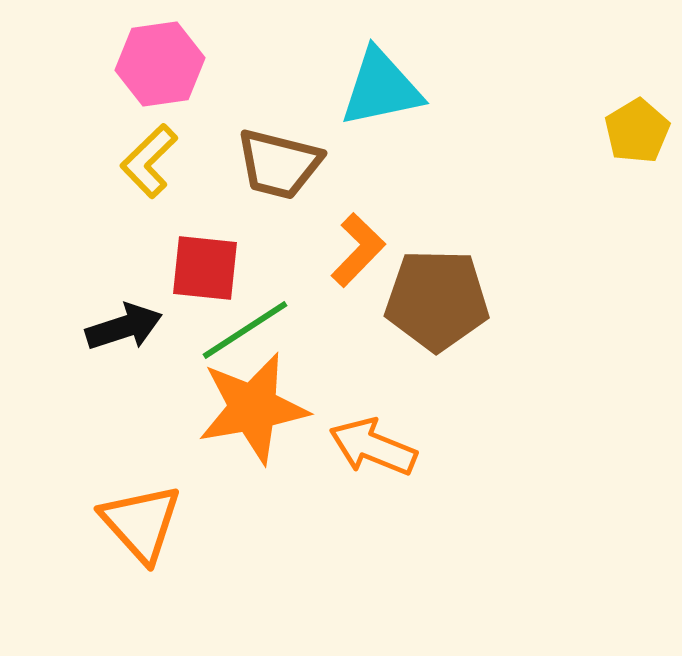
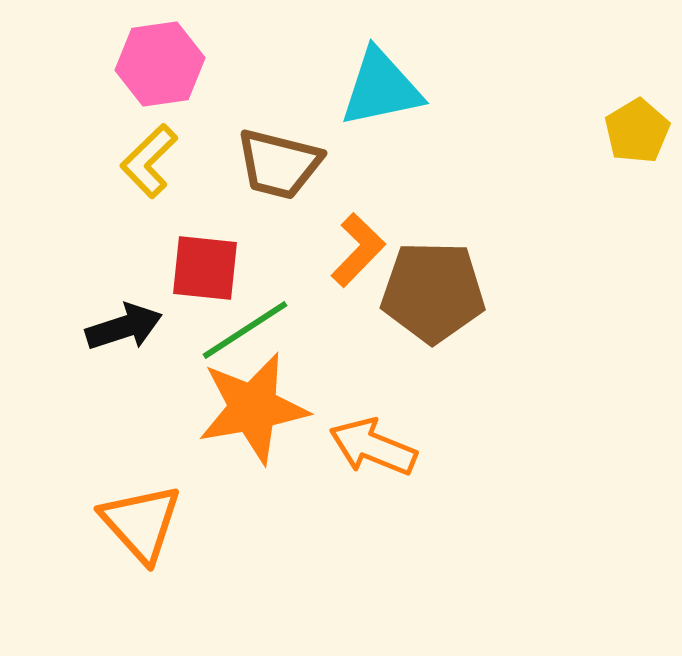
brown pentagon: moved 4 px left, 8 px up
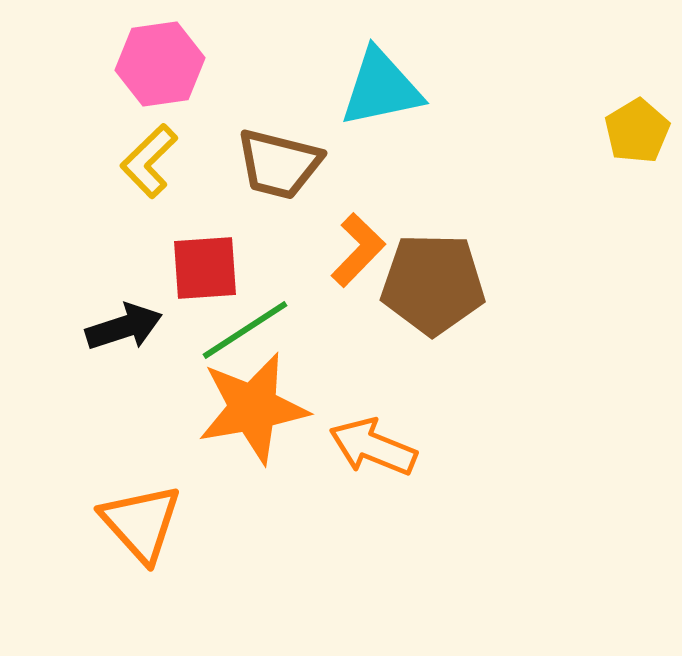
red square: rotated 10 degrees counterclockwise
brown pentagon: moved 8 px up
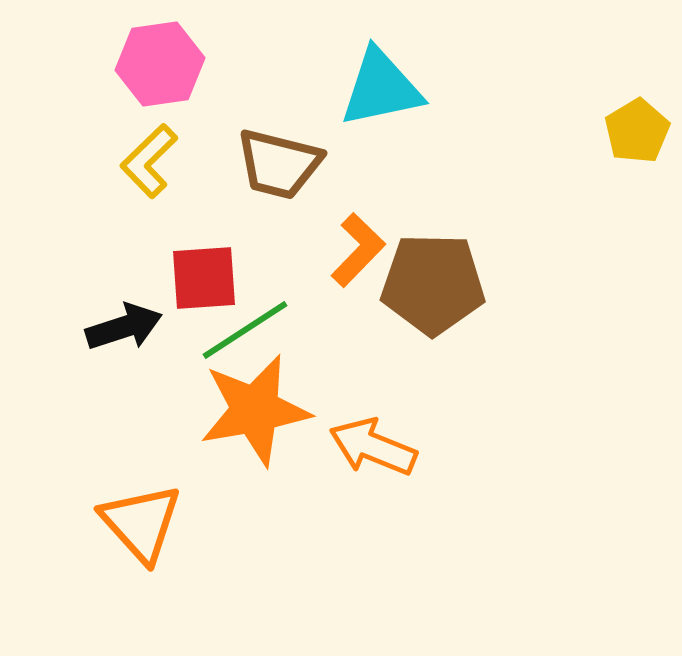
red square: moved 1 px left, 10 px down
orange star: moved 2 px right, 2 px down
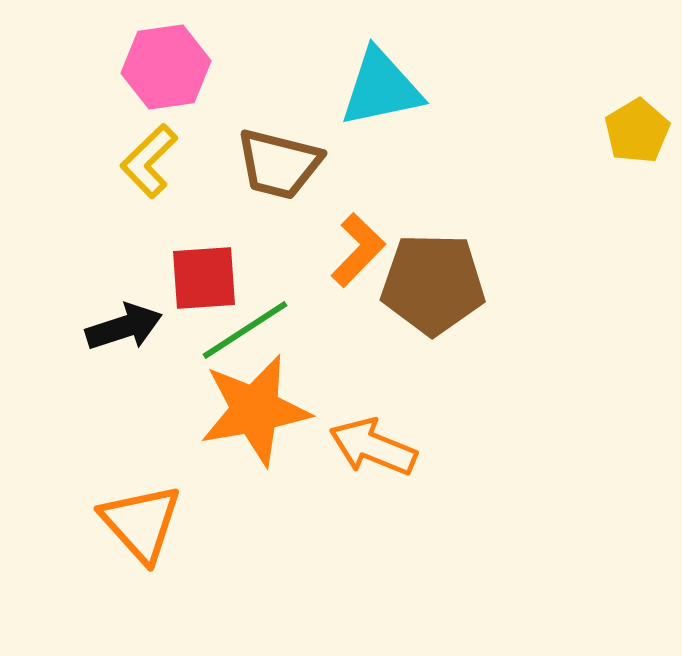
pink hexagon: moved 6 px right, 3 px down
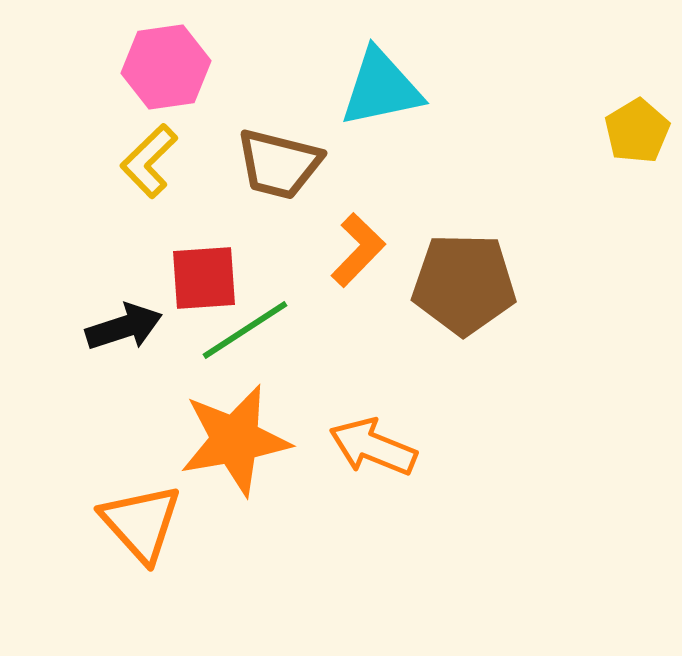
brown pentagon: moved 31 px right
orange star: moved 20 px left, 30 px down
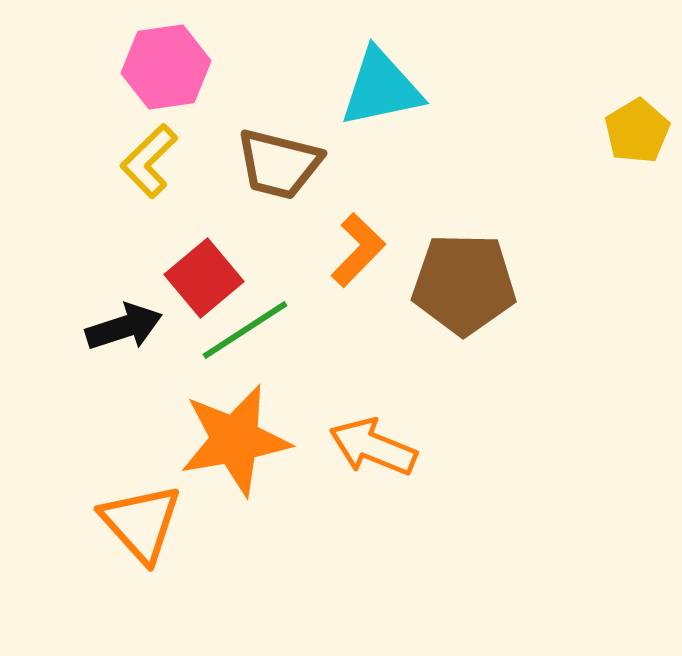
red square: rotated 36 degrees counterclockwise
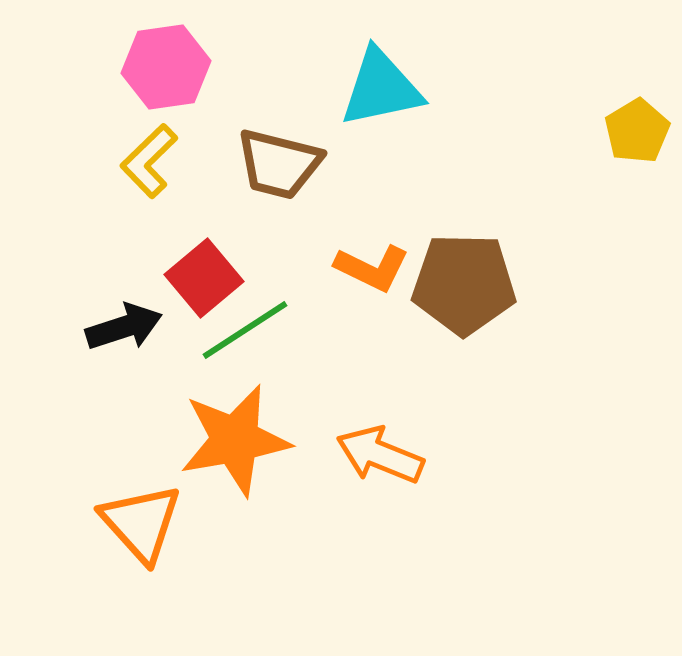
orange L-shape: moved 14 px right, 18 px down; rotated 72 degrees clockwise
orange arrow: moved 7 px right, 8 px down
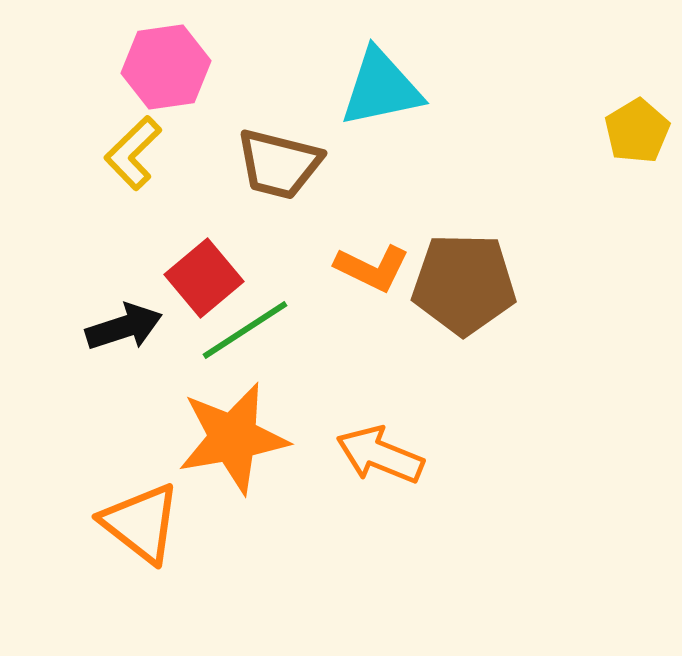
yellow L-shape: moved 16 px left, 8 px up
orange star: moved 2 px left, 2 px up
orange triangle: rotated 10 degrees counterclockwise
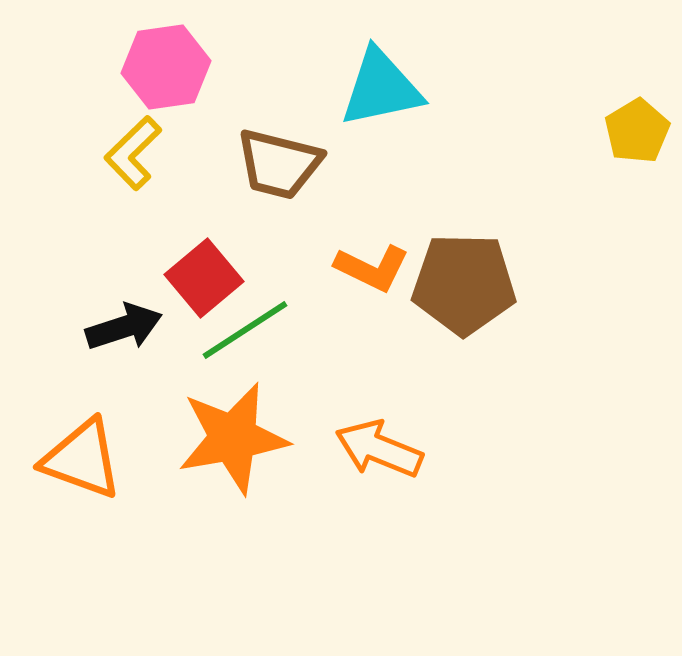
orange arrow: moved 1 px left, 6 px up
orange triangle: moved 59 px left, 64 px up; rotated 18 degrees counterclockwise
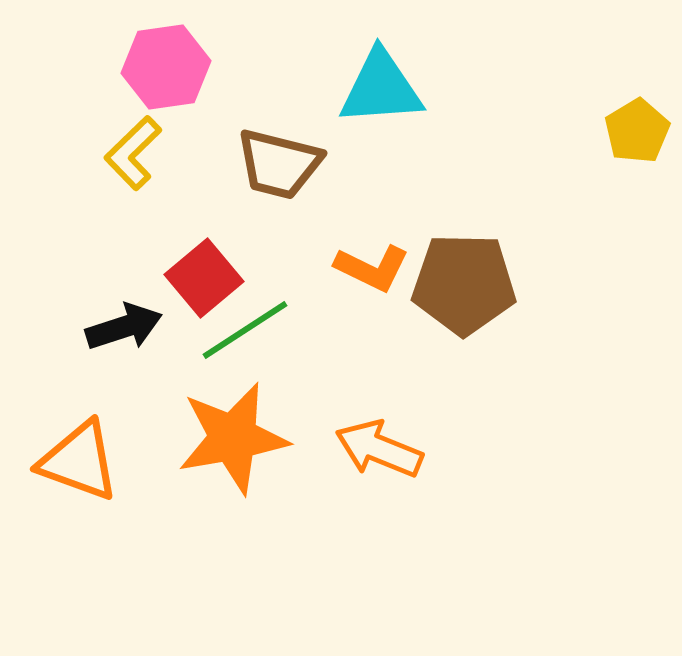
cyan triangle: rotated 8 degrees clockwise
orange triangle: moved 3 px left, 2 px down
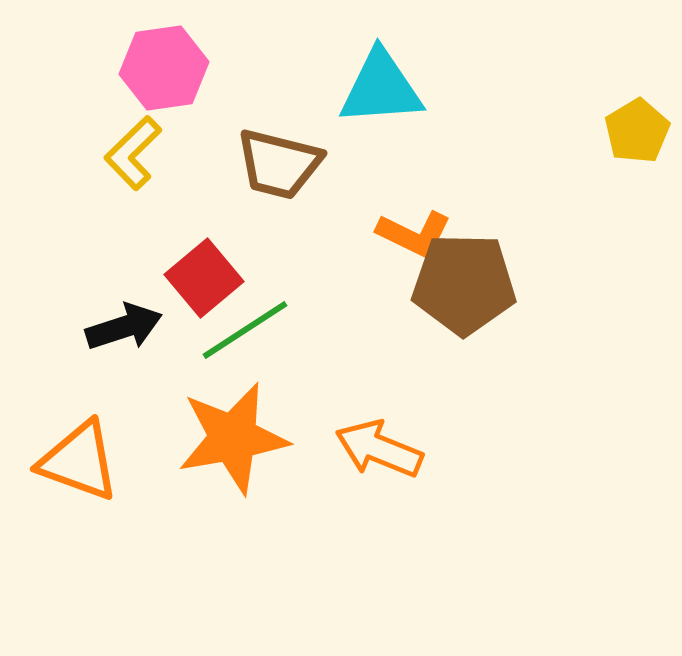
pink hexagon: moved 2 px left, 1 px down
orange L-shape: moved 42 px right, 34 px up
